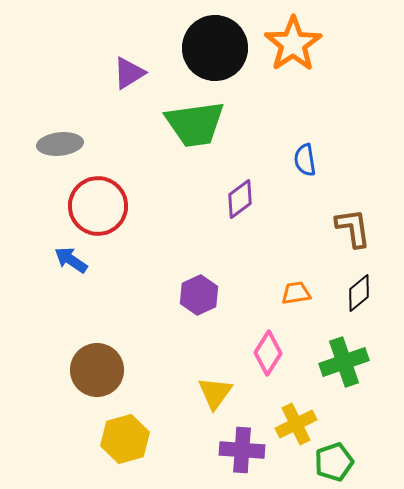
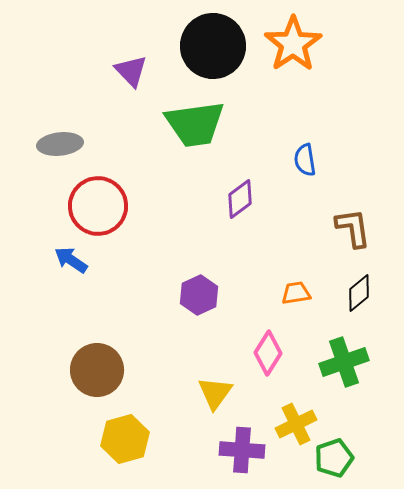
black circle: moved 2 px left, 2 px up
purple triangle: moved 2 px right, 2 px up; rotated 42 degrees counterclockwise
green pentagon: moved 4 px up
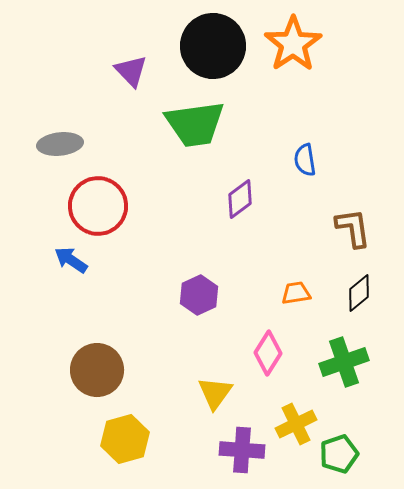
green pentagon: moved 5 px right, 4 px up
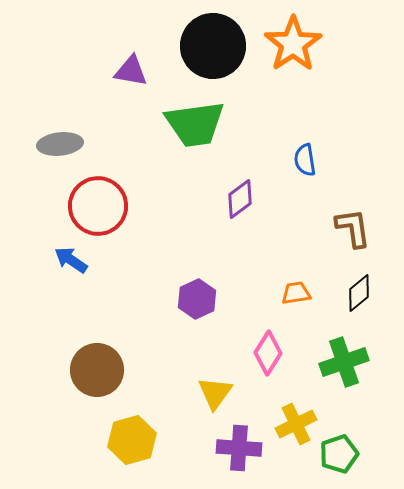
purple triangle: rotated 36 degrees counterclockwise
purple hexagon: moved 2 px left, 4 px down
yellow hexagon: moved 7 px right, 1 px down
purple cross: moved 3 px left, 2 px up
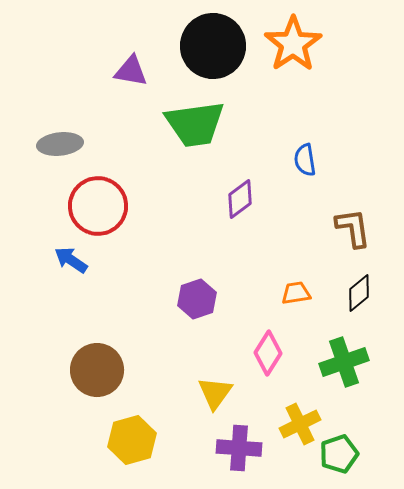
purple hexagon: rotated 6 degrees clockwise
yellow cross: moved 4 px right
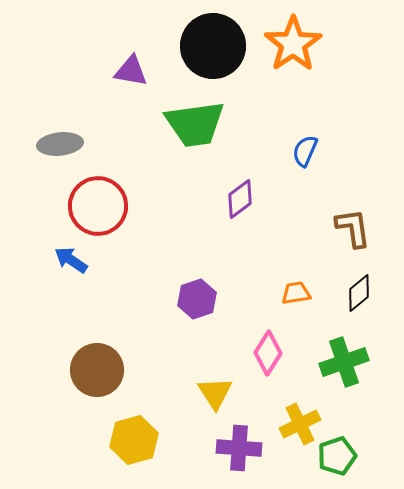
blue semicircle: moved 9 px up; rotated 32 degrees clockwise
yellow triangle: rotated 9 degrees counterclockwise
yellow hexagon: moved 2 px right
green pentagon: moved 2 px left, 2 px down
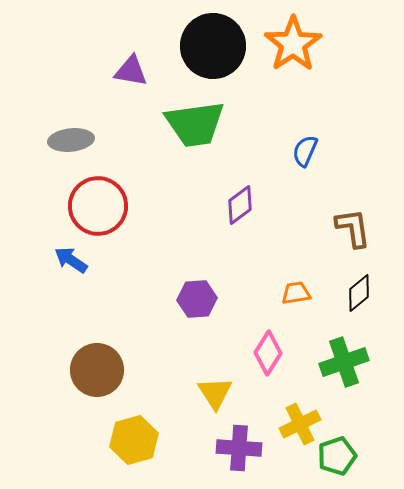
gray ellipse: moved 11 px right, 4 px up
purple diamond: moved 6 px down
purple hexagon: rotated 15 degrees clockwise
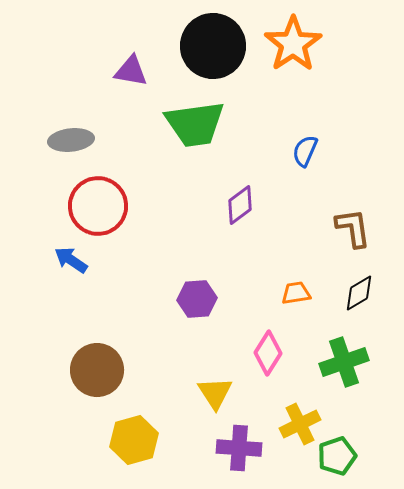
black diamond: rotated 9 degrees clockwise
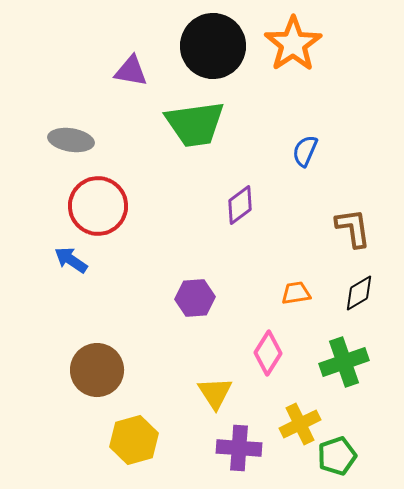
gray ellipse: rotated 15 degrees clockwise
purple hexagon: moved 2 px left, 1 px up
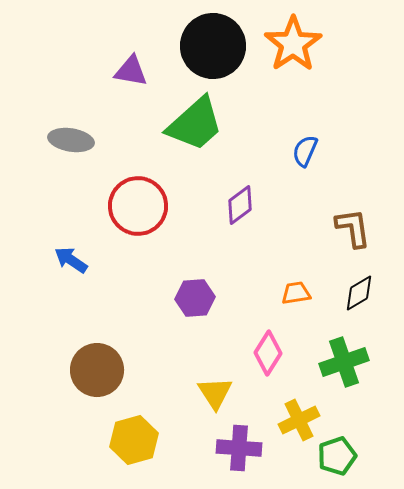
green trapezoid: rotated 34 degrees counterclockwise
red circle: moved 40 px right
yellow cross: moved 1 px left, 4 px up
